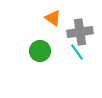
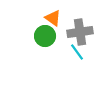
green circle: moved 5 px right, 15 px up
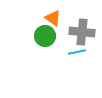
gray cross: moved 2 px right; rotated 15 degrees clockwise
cyan line: rotated 66 degrees counterclockwise
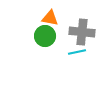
orange triangle: moved 3 px left; rotated 24 degrees counterclockwise
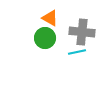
orange triangle: rotated 18 degrees clockwise
green circle: moved 2 px down
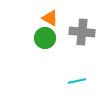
cyan line: moved 29 px down
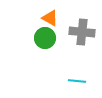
cyan line: rotated 18 degrees clockwise
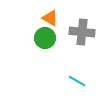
cyan line: rotated 24 degrees clockwise
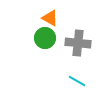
gray cross: moved 4 px left, 11 px down
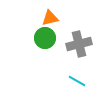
orange triangle: rotated 42 degrees counterclockwise
gray cross: moved 1 px right, 1 px down; rotated 20 degrees counterclockwise
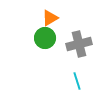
orange triangle: rotated 18 degrees counterclockwise
cyan line: rotated 42 degrees clockwise
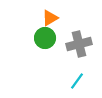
cyan line: rotated 54 degrees clockwise
